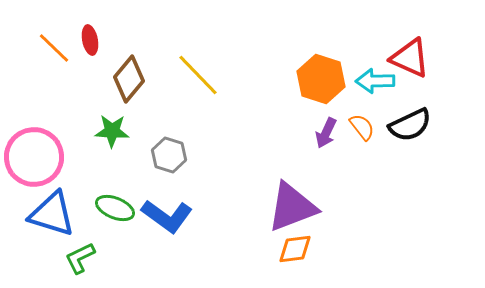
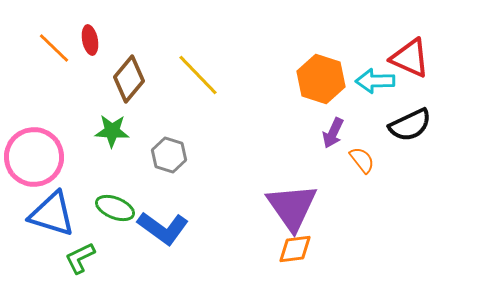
orange semicircle: moved 33 px down
purple arrow: moved 7 px right
purple triangle: rotated 44 degrees counterclockwise
blue L-shape: moved 4 px left, 12 px down
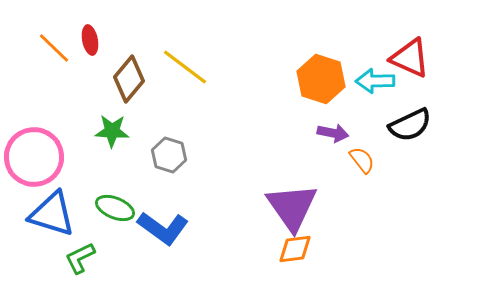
yellow line: moved 13 px left, 8 px up; rotated 9 degrees counterclockwise
purple arrow: rotated 104 degrees counterclockwise
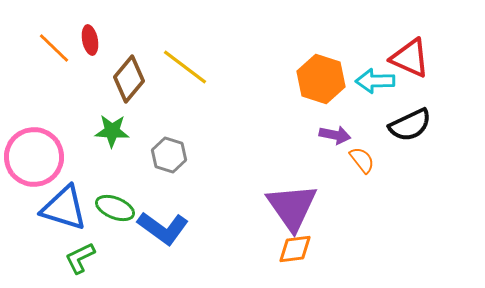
purple arrow: moved 2 px right, 2 px down
blue triangle: moved 12 px right, 6 px up
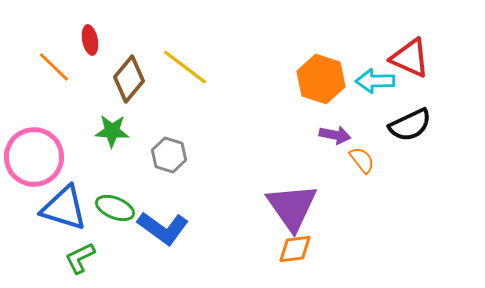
orange line: moved 19 px down
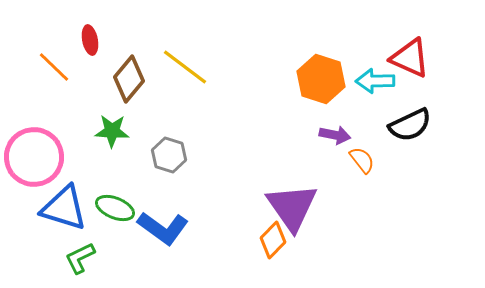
orange diamond: moved 22 px left, 9 px up; rotated 39 degrees counterclockwise
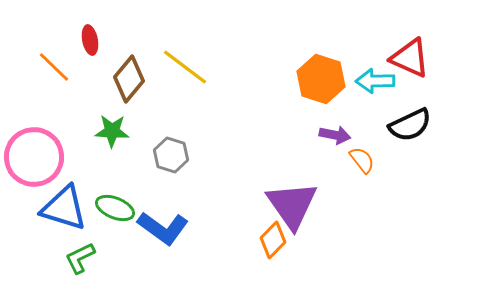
gray hexagon: moved 2 px right
purple triangle: moved 2 px up
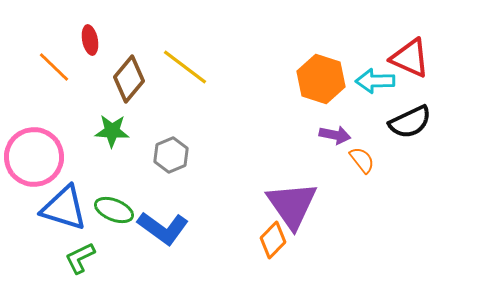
black semicircle: moved 3 px up
gray hexagon: rotated 20 degrees clockwise
green ellipse: moved 1 px left, 2 px down
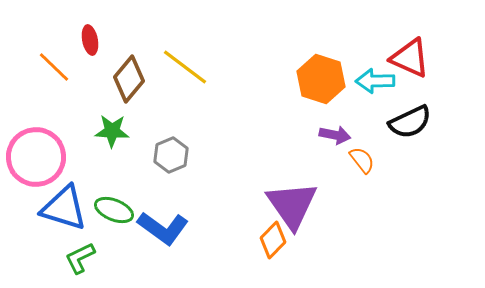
pink circle: moved 2 px right
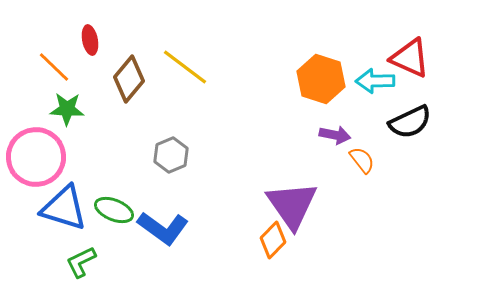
green star: moved 45 px left, 22 px up
green L-shape: moved 1 px right, 4 px down
